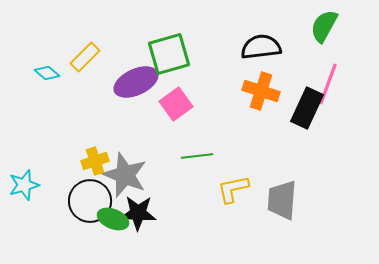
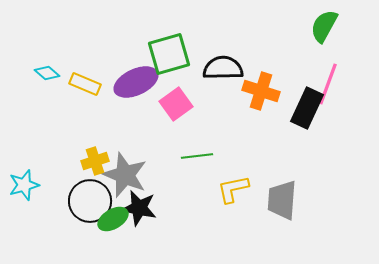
black semicircle: moved 38 px left, 21 px down; rotated 6 degrees clockwise
yellow rectangle: moved 27 px down; rotated 68 degrees clockwise
black star: moved 1 px right, 5 px up; rotated 9 degrees clockwise
green ellipse: rotated 52 degrees counterclockwise
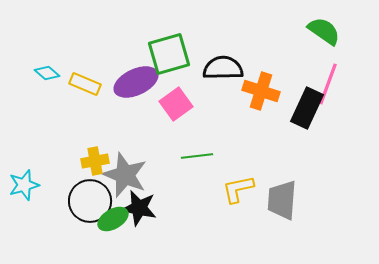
green semicircle: moved 5 px down; rotated 96 degrees clockwise
yellow cross: rotated 8 degrees clockwise
yellow L-shape: moved 5 px right
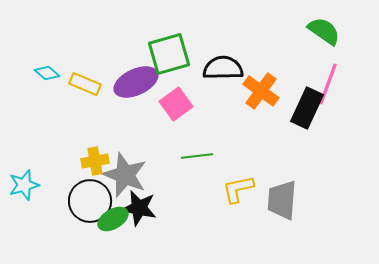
orange cross: rotated 18 degrees clockwise
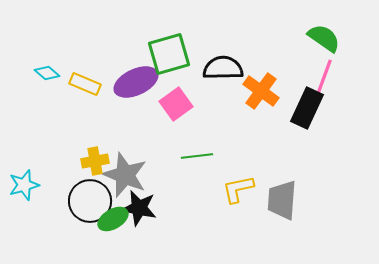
green semicircle: moved 7 px down
pink line: moved 5 px left, 4 px up
